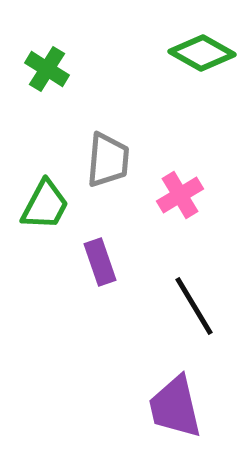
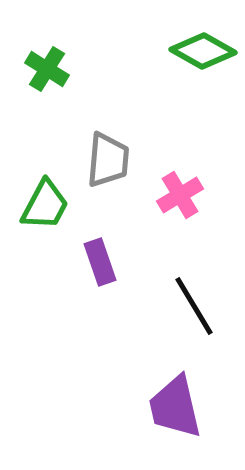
green diamond: moved 1 px right, 2 px up
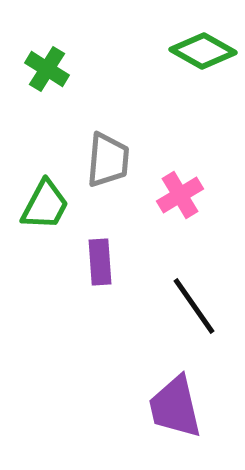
purple rectangle: rotated 15 degrees clockwise
black line: rotated 4 degrees counterclockwise
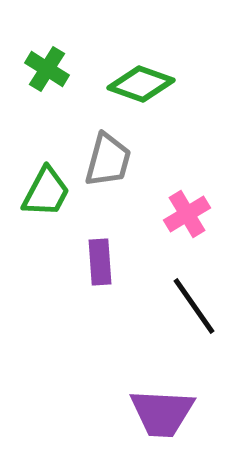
green diamond: moved 62 px left, 33 px down; rotated 10 degrees counterclockwise
gray trapezoid: rotated 10 degrees clockwise
pink cross: moved 7 px right, 19 px down
green trapezoid: moved 1 px right, 13 px up
purple trapezoid: moved 13 px left, 6 px down; rotated 74 degrees counterclockwise
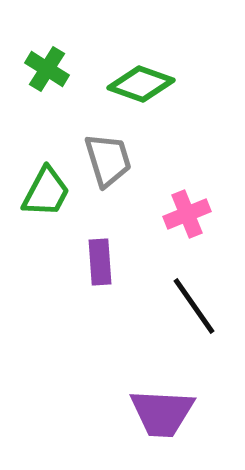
gray trapezoid: rotated 32 degrees counterclockwise
pink cross: rotated 9 degrees clockwise
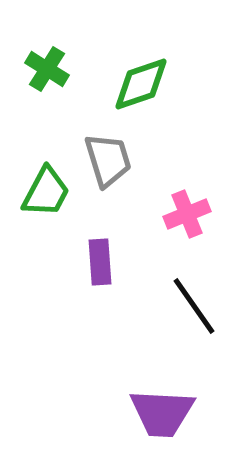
green diamond: rotated 38 degrees counterclockwise
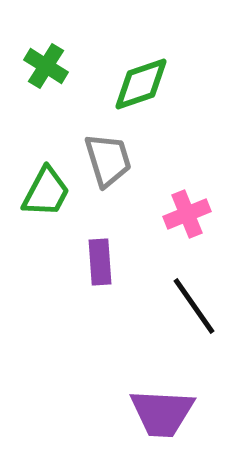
green cross: moved 1 px left, 3 px up
